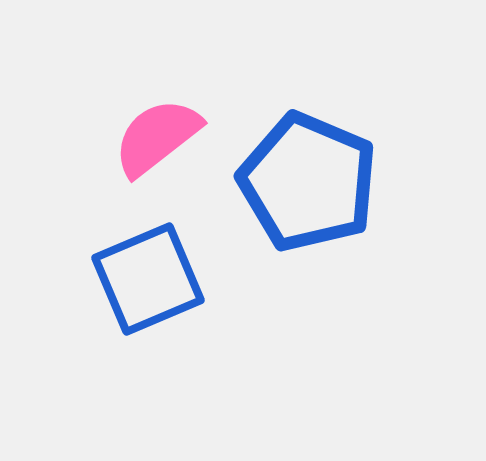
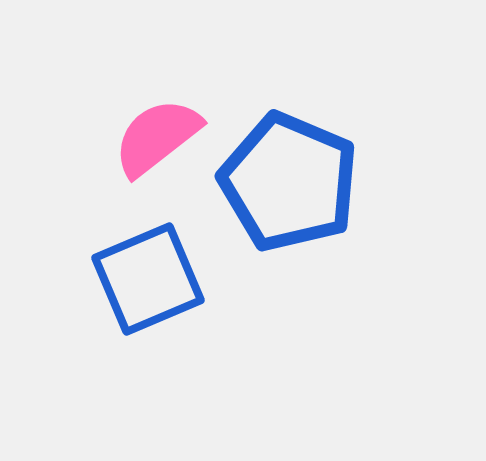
blue pentagon: moved 19 px left
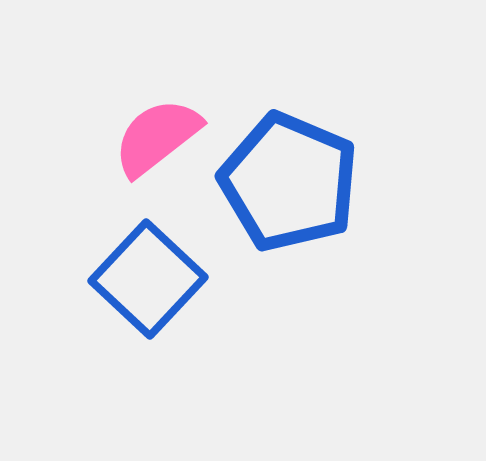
blue square: rotated 24 degrees counterclockwise
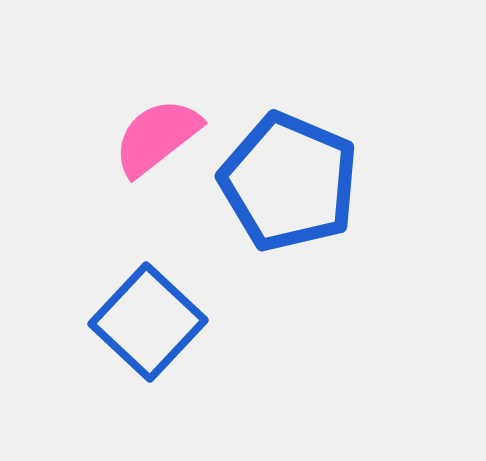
blue square: moved 43 px down
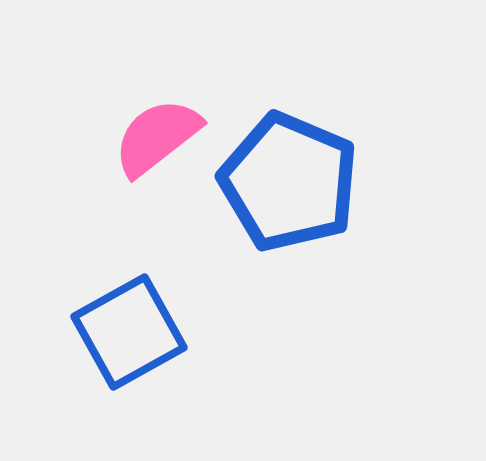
blue square: moved 19 px left, 10 px down; rotated 18 degrees clockwise
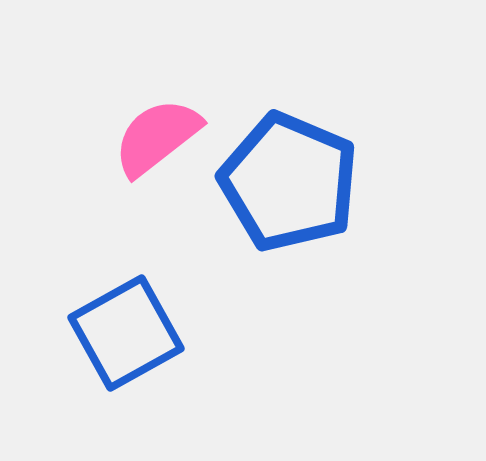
blue square: moved 3 px left, 1 px down
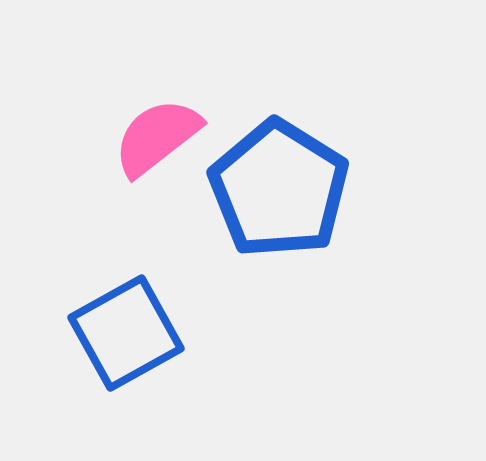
blue pentagon: moved 10 px left, 7 px down; rotated 9 degrees clockwise
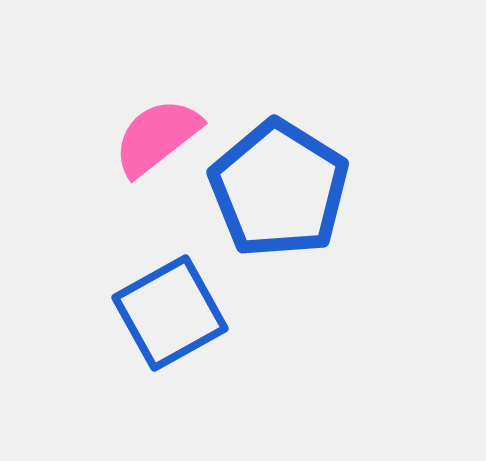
blue square: moved 44 px right, 20 px up
